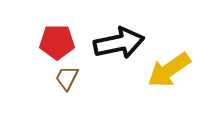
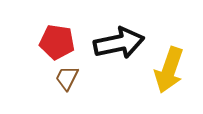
red pentagon: rotated 8 degrees clockwise
yellow arrow: rotated 36 degrees counterclockwise
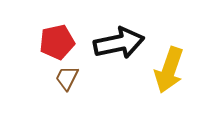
red pentagon: rotated 20 degrees counterclockwise
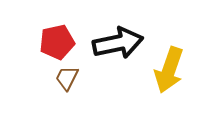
black arrow: moved 1 px left
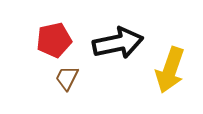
red pentagon: moved 3 px left, 2 px up
yellow arrow: moved 1 px right
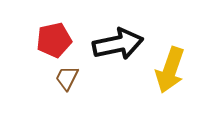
black arrow: moved 1 px down
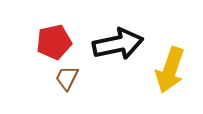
red pentagon: moved 2 px down
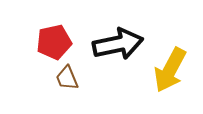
yellow arrow: rotated 9 degrees clockwise
brown trapezoid: rotated 48 degrees counterclockwise
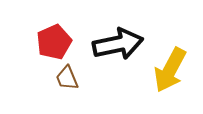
red pentagon: rotated 12 degrees counterclockwise
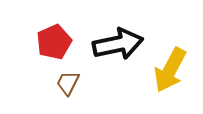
brown trapezoid: moved 1 px right, 5 px down; rotated 48 degrees clockwise
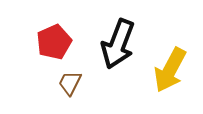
black arrow: rotated 123 degrees clockwise
brown trapezoid: moved 2 px right
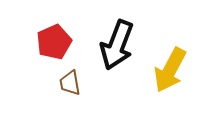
black arrow: moved 1 px left, 1 px down
brown trapezoid: rotated 36 degrees counterclockwise
